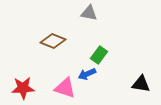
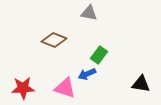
brown diamond: moved 1 px right, 1 px up
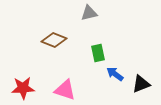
gray triangle: rotated 24 degrees counterclockwise
green rectangle: moved 1 px left, 2 px up; rotated 48 degrees counterclockwise
blue arrow: moved 28 px right; rotated 60 degrees clockwise
black triangle: rotated 30 degrees counterclockwise
pink triangle: moved 2 px down
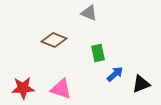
gray triangle: rotated 36 degrees clockwise
blue arrow: rotated 102 degrees clockwise
pink triangle: moved 4 px left, 1 px up
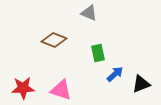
pink triangle: moved 1 px down
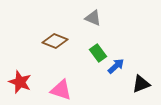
gray triangle: moved 4 px right, 5 px down
brown diamond: moved 1 px right, 1 px down
green rectangle: rotated 24 degrees counterclockwise
blue arrow: moved 1 px right, 8 px up
red star: moved 3 px left, 6 px up; rotated 25 degrees clockwise
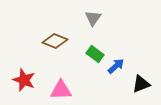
gray triangle: rotated 42 degrees clockwise
green rectangle: moved 3 px left, 1 px down; rotated 18 degrees counterclockwise
red star: moved 4 px right, 2 px up
pink triangle: rotated 20 degrees counterclockwise
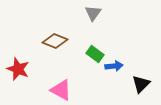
gray triangle: moved 5 px up
blue arrow: moved 2 px left; rotated 36 degrees clockwise
red star: moved 6 px left, 11 px up
black triangle: rotated 24 degrees counterclockwise
pink triangle: rotated 30 degrees clockwise
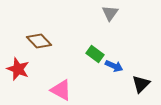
gray triangle: moved 17 px right
brown diamond: moved 16 px left; rotated 25 degrees clockwise
blue arrow: rotated 30 degrees clockwise
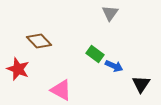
black triangle: rotated 12 degrees counterclockwise
